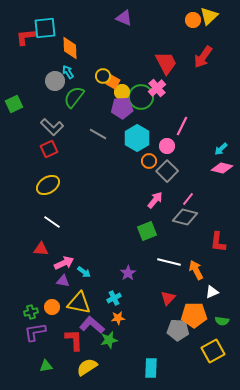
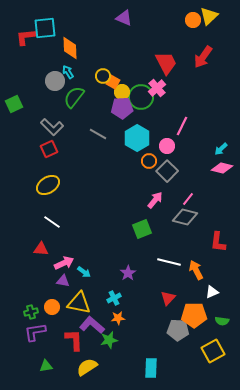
green square at (147, 231): moved 5 px left, 2 px up
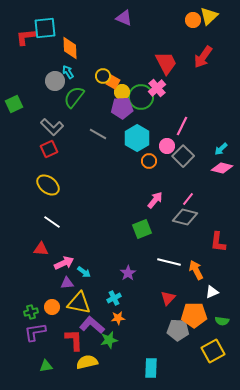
gray square at (167, 171): moved 16 px right, 15 px up
yellow ellipse at (48, 185): rotated 70 degrees clockwise
purple triangle at (63, 281): moved 4 px right, 2 px down; rotated 16 degrees counterclockwise
yellow semicircle at (87, 367): moved 5 px up; rotated 20 degrees clockwise
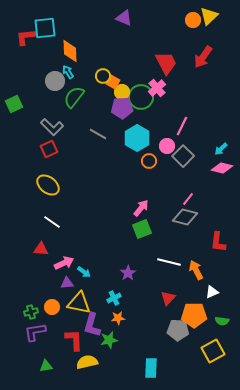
orange diamond at (70, 48): moved 3 px down
pink arrow at (155, 200): moved 14 px left, 8 px down
purple L-shape at (92, 325): rotated 115 degrees counterclockwise
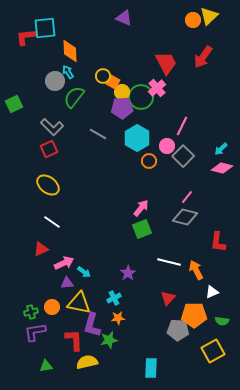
pink line at (188, 199): moved 1 px left, 2 px up
red triangle at (41, 249): rotated 28 degrees counterclockwise
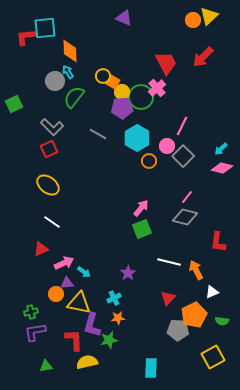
red arrow at (203, 57): rotated 10 degrees clockwise
orange circle at (52, 307): moved 4 px right, 13 px up
orange pentagon at (194, 315): rotated 25 degrees counterclockwise
yellow square at (213, 351): moved 6 px down
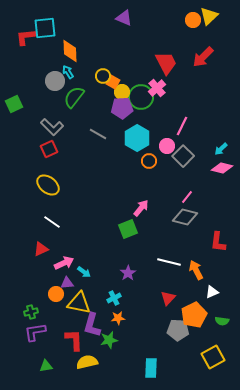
green square at (142, 229): moved 14 px left
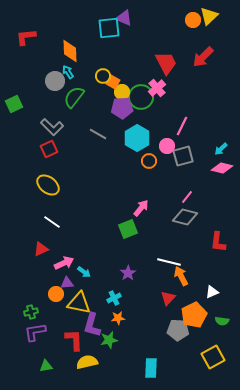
cyan square at (45, 28): moved 64 px right
gray square at (183, 156): rotated 30 degrees clockwise
orange arrow at (196, 270): moved 15 px left, 6 px down
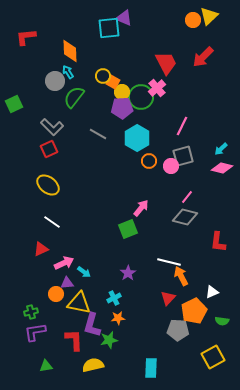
pink circle at (167, 146): moved 4 px right, 20 px down
orange pentagon at (194, 315): moved 4 px up
yellow semicircle at (87, 362): moved 6 px right, 3 px down
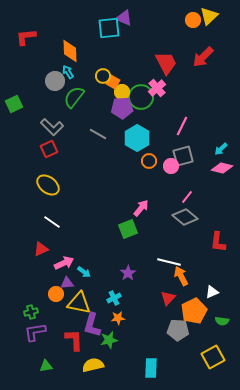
gray diamond at (185, 217): rotated 25 degrees clockwise
